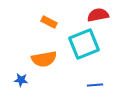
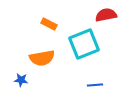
red semicircle: moved 8 px right
orange rectangle: moved 2 px down
orange semicircle: moved 2 px left, 1 px up
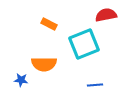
orange semicircle: moved 2 px right, 6 px down; rotated 10 degrees clockwise
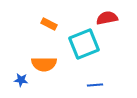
red semicircle: moved 1 px right, 3 px down
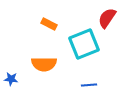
red semicircle: rotated 45 degrees counterclockwise
blue star: moved 10 px left, 1 px up
blue line: moved 6 px left
